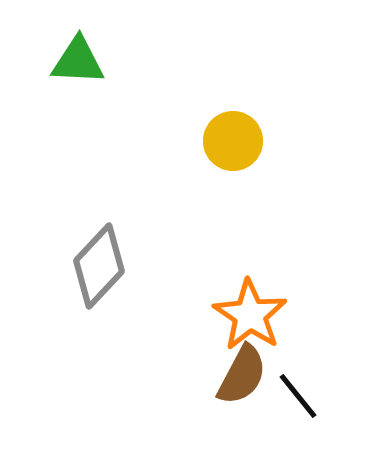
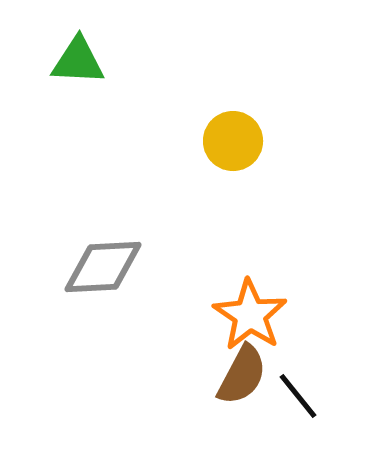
gray diamond: moved 4 px right, 1 px down; rotated 44 degrees clockwise
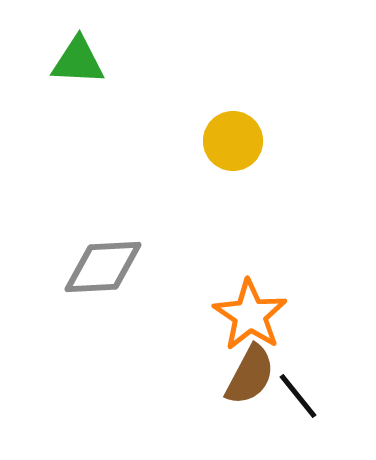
brown semicircle: moved 8 px right
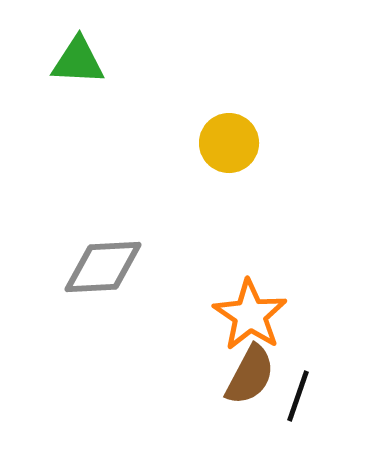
yellow circle: moved 4 px left, 2 px down
black line: rotated 58 degrees clockwise
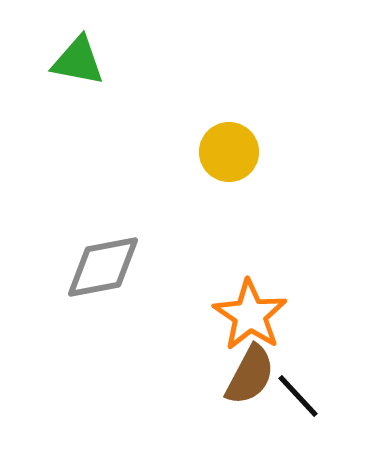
green triangle: rotated 8 degrees clockwise
yellow circle: moved 9 px down
gray diamond: rotated 8 degrees counterclockwise
black line: rotated 62 degrees counterclockwise
